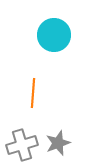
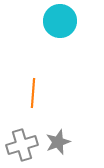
cyan circle: moved 6 px right, 14 px up
gray star: moved 1 px up
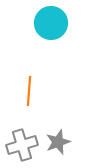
cyan circle: moved 9 px left, 2 px down
orange line: moved 4 px left, 2 px up
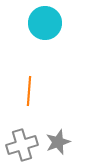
cyan circle: moved 6 px left
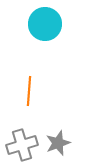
cyan circle: moved 1 px down
gray star: moved 1 px down
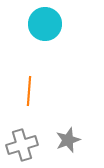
gray star: moved 10 px right, 3 px up
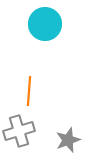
gray cross: moved 3 px left, 14 px up
